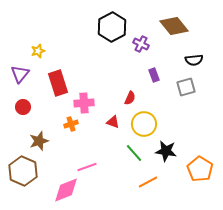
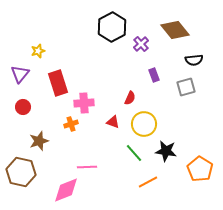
brown diamond: moved 1 px right, 4 px down
purple cross: rotated 21 degrees clockwise
pink line: rotated 18 degrees clockwise
brown hexagon: moved 2 px left, 1 px down; rotated 12 degrees counterclockwise
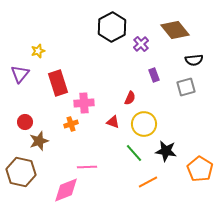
red circle: moved 2 px right, 15 px down
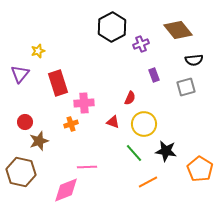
brown diamond: moved 3 px right
purple cross: rotated 21 degrees clockwise
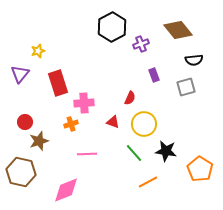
pink line: moved 13 px up
